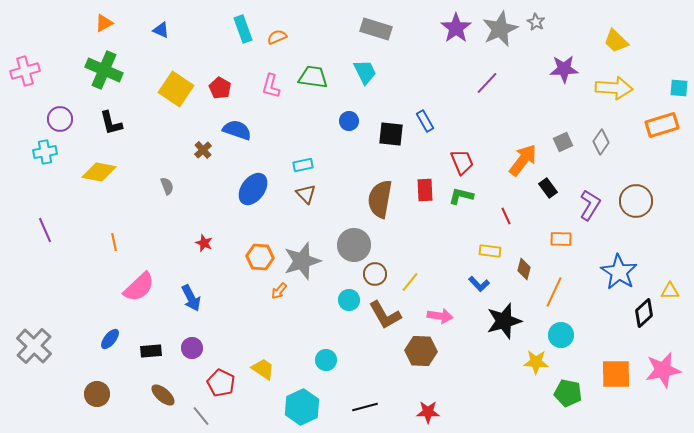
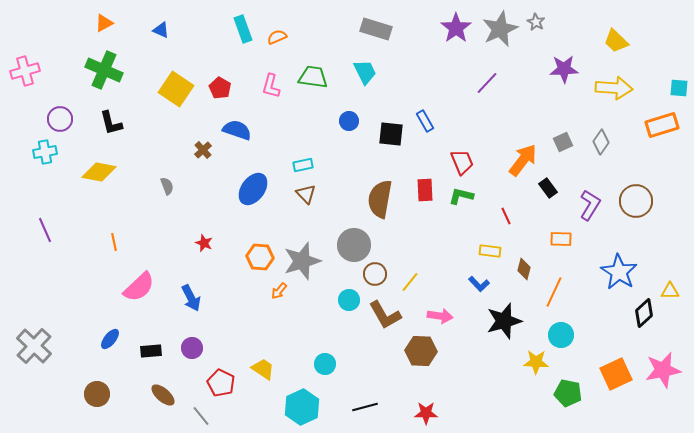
cyan circle at (326, 360): moved 1 px left, 4 px down
orange square at (616, 374): rotated 24 degrees counterclockwise
red star at (428, 412): moved 2 px left, 1 px down
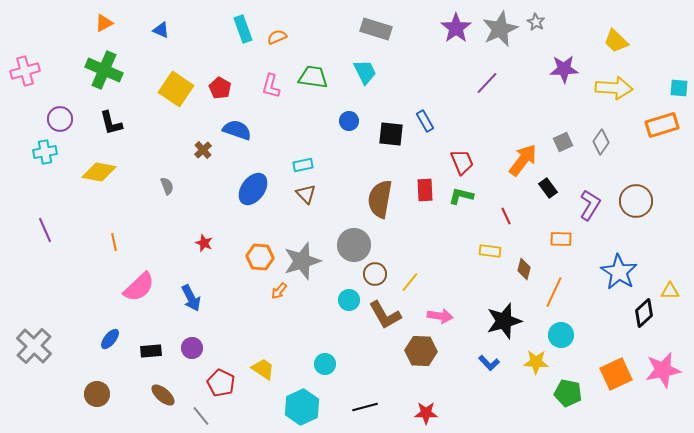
blue L-shape at (479, 284): moved 10 px right, 79 px down
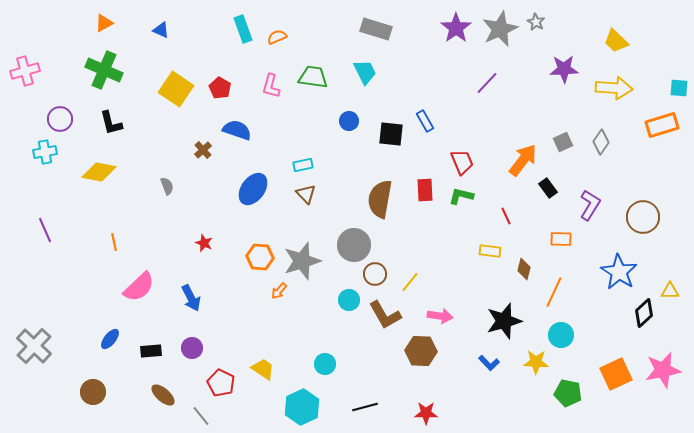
brown circle at (636, 201): moved 7 px right, 16 px down
brown circle at (97, 394): moved 4 px left, 2 px up
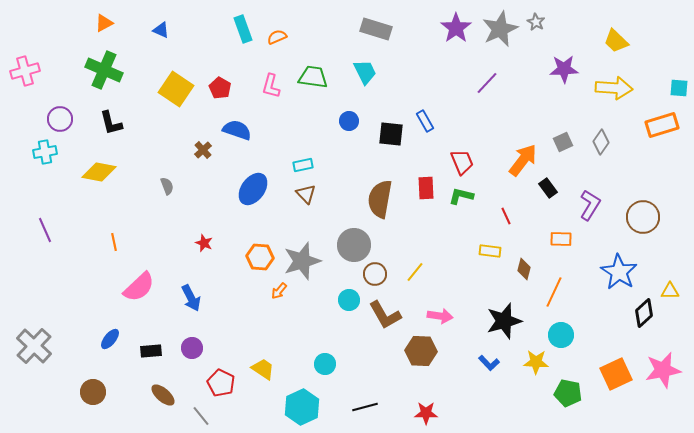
red rectangle at (425, 190): moved 1 px right, 2 px up
yellow line at (410, 282): moved 5 px right, 10 px up
